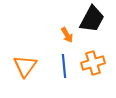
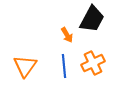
orange cross: rotated 10 degrees counterclockwise
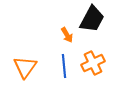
orange triangle: moved 1 px down
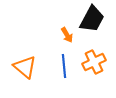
orange cross: moved 1 px right, 1 px up
orange triangle: rotated 25 degrees counterclockwise
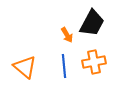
black trapezoid: moved 4 px down
orange cross: rotated 15 degrees clockwise
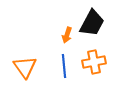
orange arrow: rotated 49 degrees clockwise
orange triangle: rotated 15 degrees clockwise
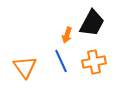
blue line: moved 3 px left, 5 px up; rotated 20 degrees counterclockwise
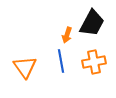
blue line: rotated 15 degrees clockwise
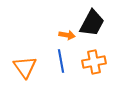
orange arrow: rotated 98 degrees counterclockwise
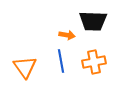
black trapezoid: moved 1 px right, 2 px up; rotated 64 degrees clockwise
